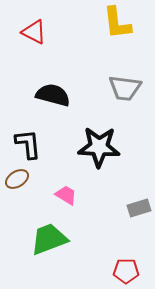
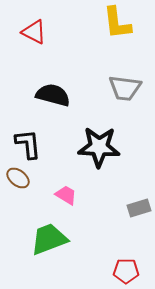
brown ellipse: moved 1 px right, 1 px up; rotated 70 degrees clockwise
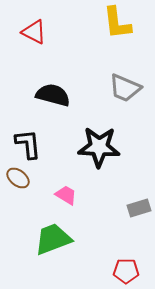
gray trapezoid: rotated 16 degrees clockwise
green trapezoid: moved 4 px right
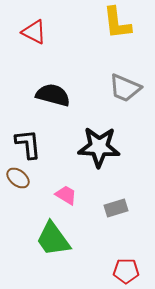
gray rectangle: moved 23 px left
green trapezoid: rotated 105 degrees counterclockwise
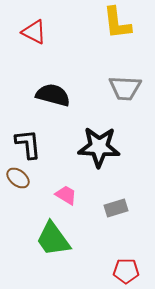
gray trapezoid: rotated 20 degrees counterclockwise
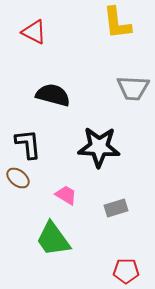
gray trapezoid: moved 8 px right
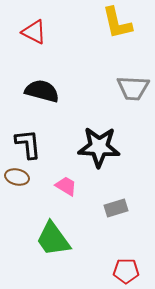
yellow L-shape: rotated 6 degrees counterclockwise
black semicircle: moved 11 px left, 4 px up
brown ellipse: moved 1 px left, 1 px up; rotated 25 degrees counterclockwise
pink trapezoid: moved 9 px up
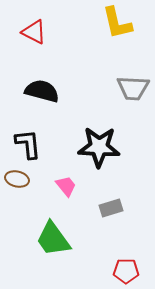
brown ellipse: moved 2 px down
pink trapezoid: rotated 20 degrees clockwise
gray rectangle: moved 5 px left
